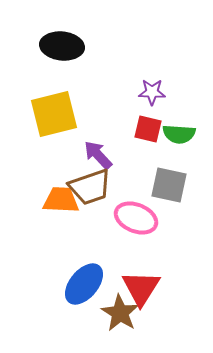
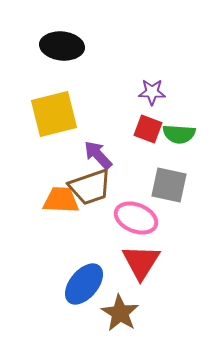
red square: rotated 8 degrees clockwise
red triangle: moved 26 px up
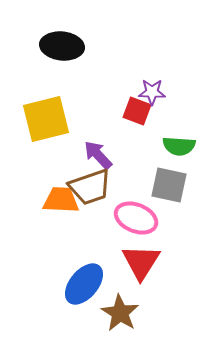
yellow square: moved 8 px left, 5 px down
red square: moved 11 px left, 18 px up
green semicircle: moved 12 px down
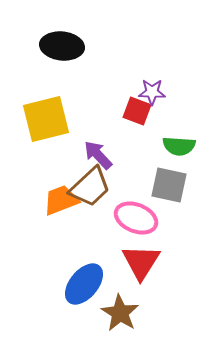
brown trapezoid: rotated 24 degrees counterclockwise
orange trapezoid: rotated 24 degrees counterclockwise
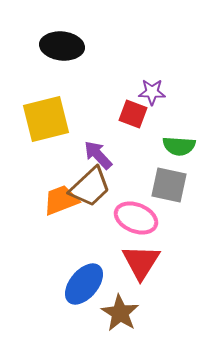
red square: moved 4 px left, 3 px down
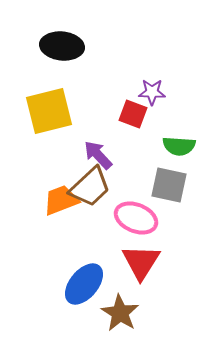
yellow square: moved 3 px right, 8 px up
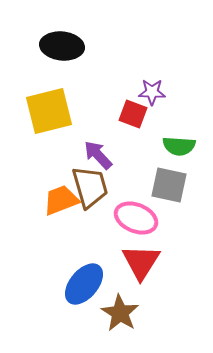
brown trapezoid: rotated 63 degrees counterclockwise
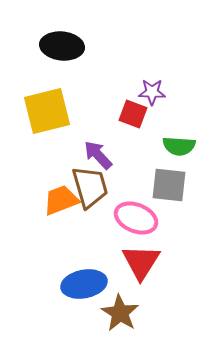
yellow square: moved 2 px left
gray square: rotated 6 degrees counterclockwise
blue ellipse: rotated 39 degrees clockwise
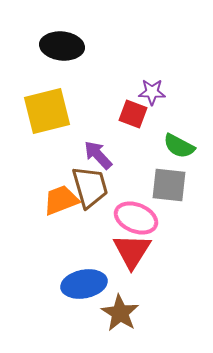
green semicircle: rotated 24 degrees clockwise
red triangle: moved 9 px left, 11 px up
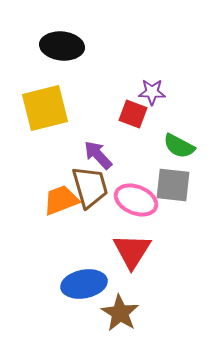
yellow square: moved 2 px left, 3 px up
gray square: moved 4 px right
pink ellipse: moved 18 px up
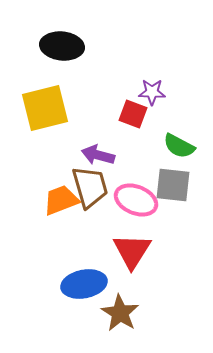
purple arrow: rotated 32 degrees counterclockwise
